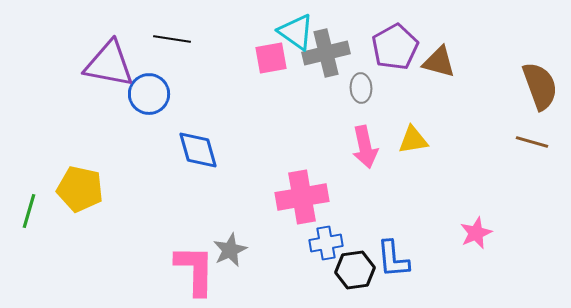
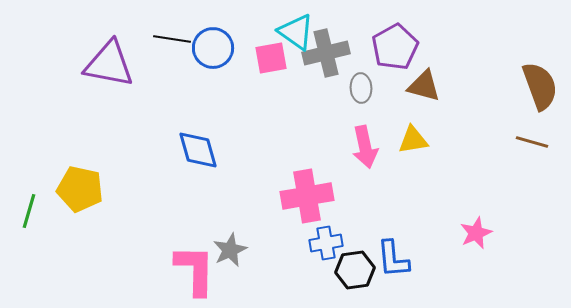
brown triangle: moved 15 px left, 24 px down
blue circle: moved 64 px right, 46 px up
pink cross: moved 5 px right, 1 px up
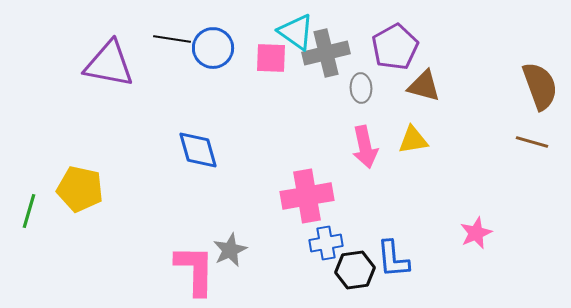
pink square: rotated 12 degrees clockwise
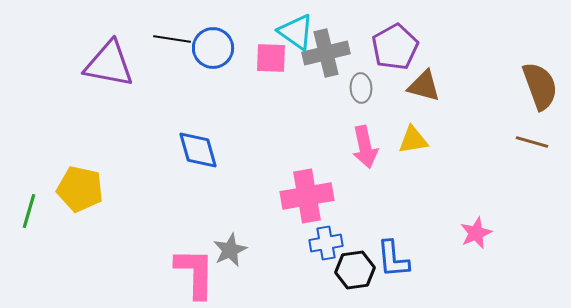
pink L-shape: moved 3 px down
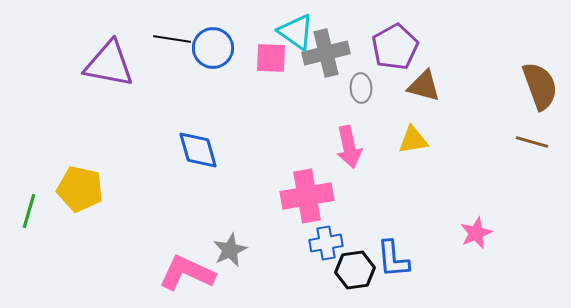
pink arrow: moved 16 px left
pink L-shape: moved 8 px left; rotated 66 degrees counterclockwise
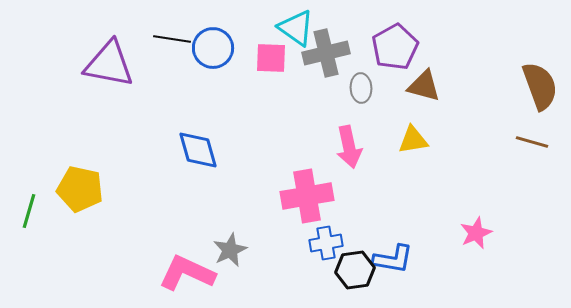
cyan triangle: moved 4 px up
blue L-shape: rotated 75 degrees counterclockwise
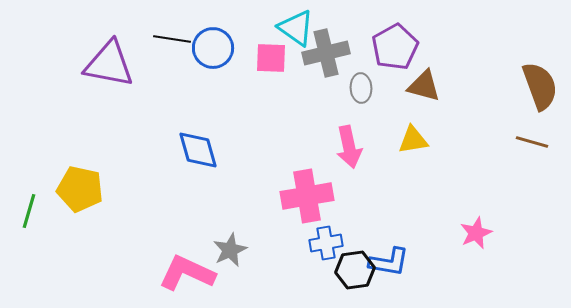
blue L-shape: moved 4 px left, 3 px down
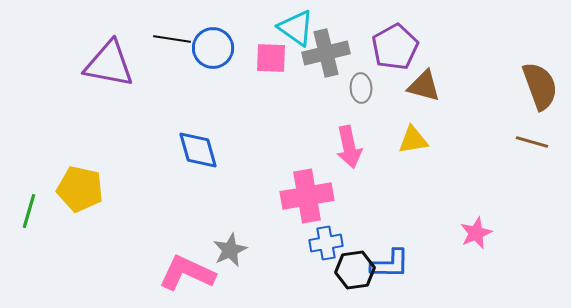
blue L-shape: moved 1 px right, 2 px down; rotated 9 degrees counterclockwise
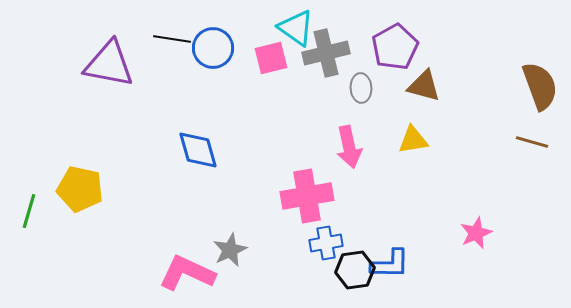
pink square: rotated 16 degrees counterclockwise
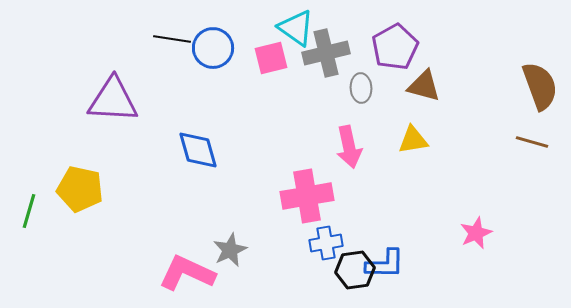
purple triangle: moved 4 px right, 36 px down; rotated 8 degrees counterclockwise
blue L-shape: moved 5 px left
